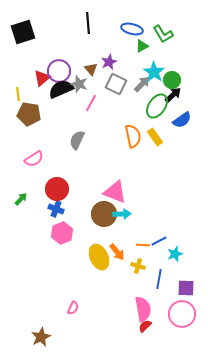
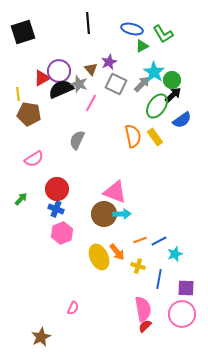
red triangle at (42, 78): rotated 12 degrees clockwise
orange line at (143, 245): moved 3 px left, 5 px up; rotated 24 degrees counterclockwise
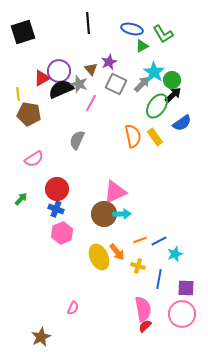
blue semicircle at (182, 120): moved 3 px down
pink triangle at (115, 192): rotated 45 degrees counterclockwise
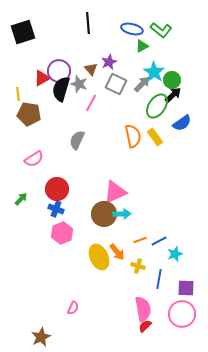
green L-shape at (163, 34): moved 2 px left, 4 px up; rotated 20 degrees counterclockwise
black semicircle at (61, 89): rotated 50 degrees counterclockwise
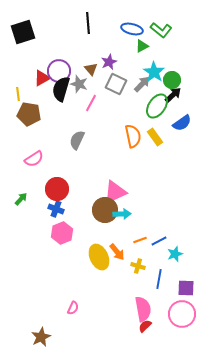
brown circle at (104, 214): moved 1 px right, 4 px up
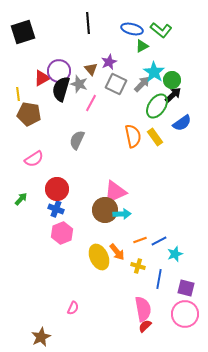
purple square at (186, 288): rotated 12 degrees clockwise
pink circle at (182, 314): moved 3 px right
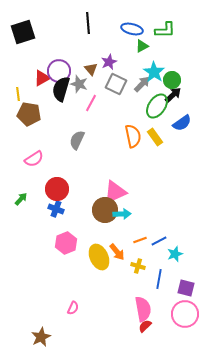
green L-shape at (161, 30): moved 4 px right; rotated 40 degrees counterclockwise
pink hexagon at (62, 233): moved 4 px right, 10 px down
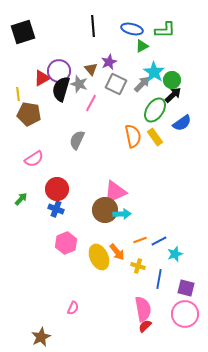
black line at (88, 23): moved 5 px right, 3 px down
green ellipse at (157, 106): moved 2 px left, 4 px down
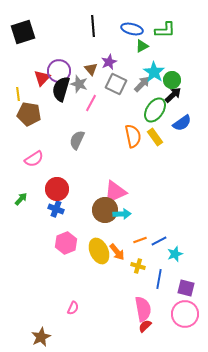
red triangle at (42, 78): rotated 18 degrees counterclockwise
yellow ellipse at (99, 257): moved 6 px up
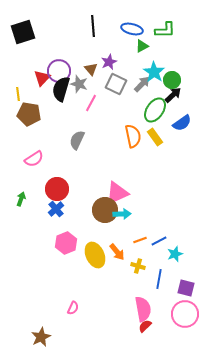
pink triangle at (115, 192): moved 2 px right, 1 px down
green arrow at (21, 199): rotated 24 degrees counterclockwise
blue cross at (56, 209): rotated 28 degrees clockwise
yellow ellipse at (99, 251): moved 4 px left, 4 px down
